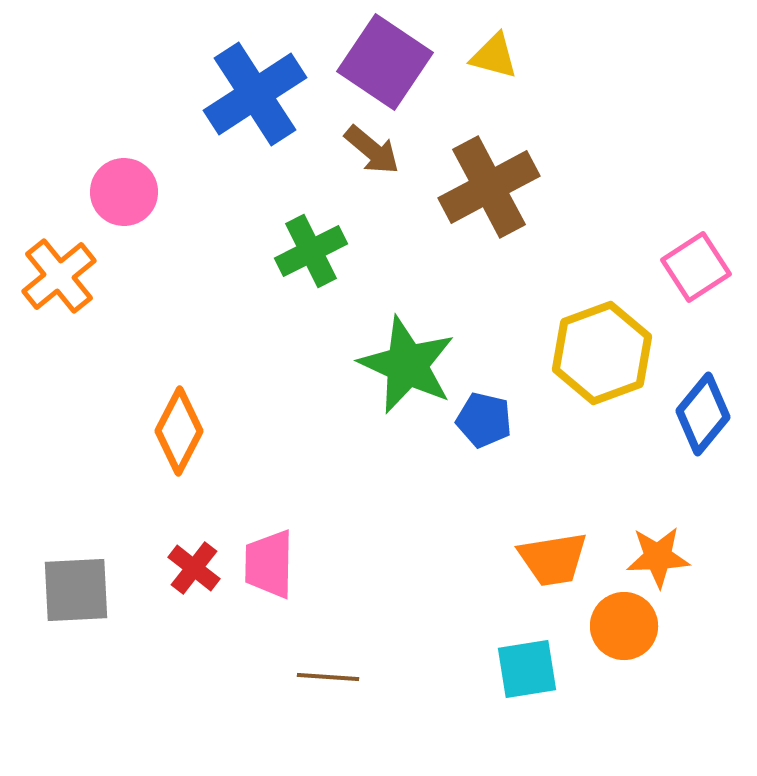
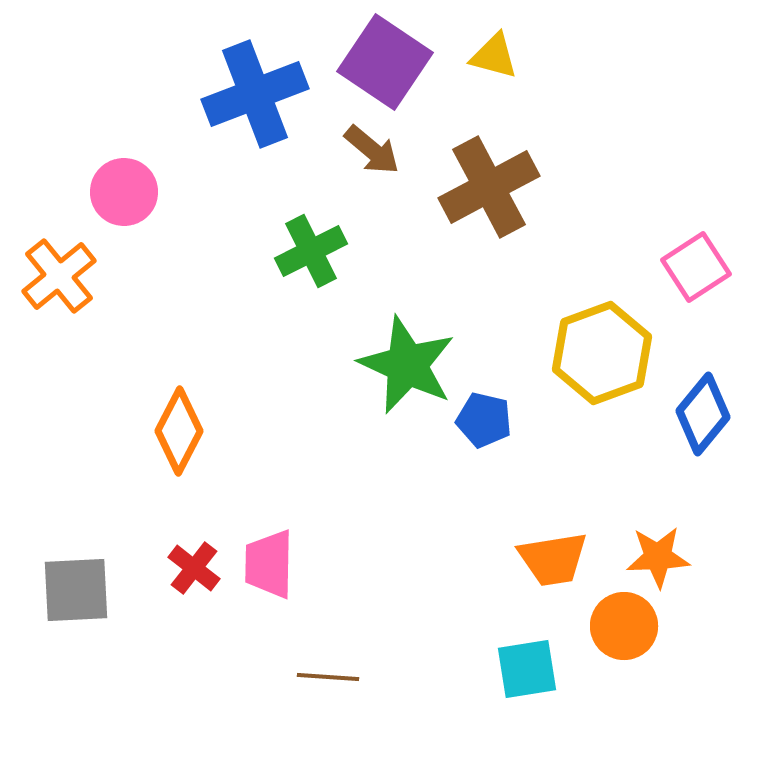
blue cross: rotated 12 degrees clockwise
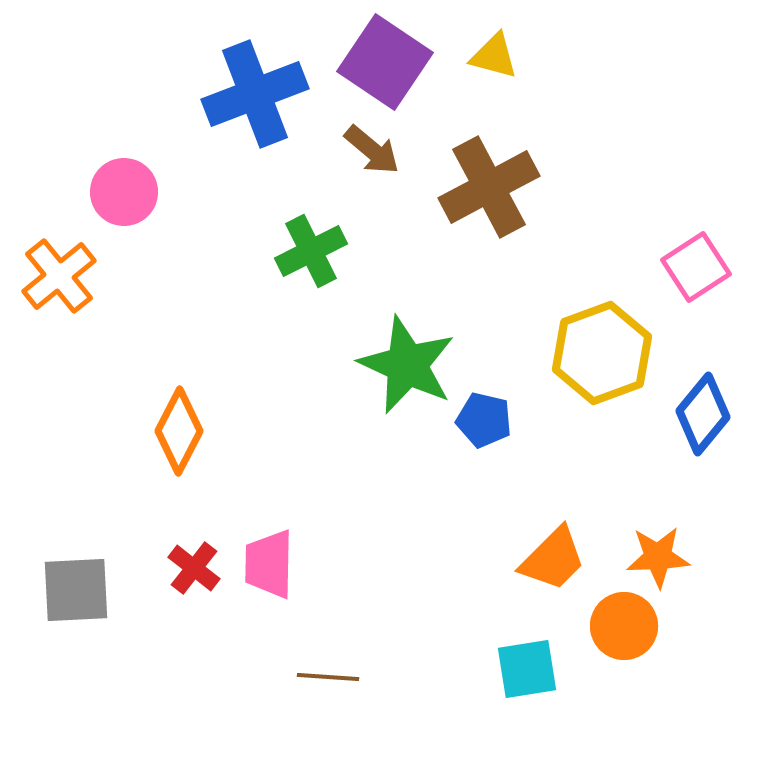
orange trapezoid: rotated 36 degrees counterclockwise
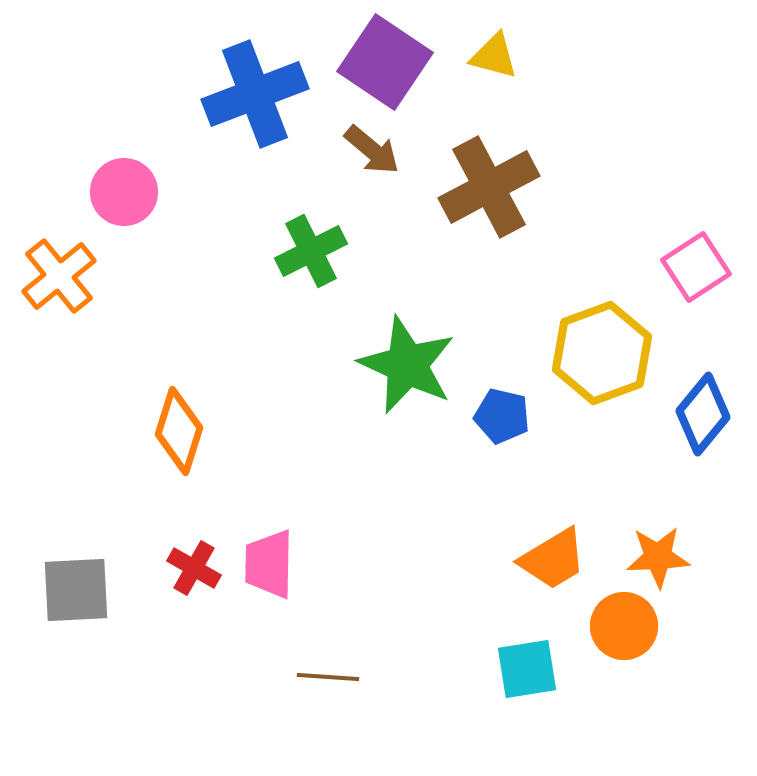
blue pentagon: moved 18 px right, 4 px up
orange diamond: rotated 10 degrees counterclockwise
orange trapezoid: rotated 14 degrees clockwise
red cross: rotated 8 degrees counterclockwise
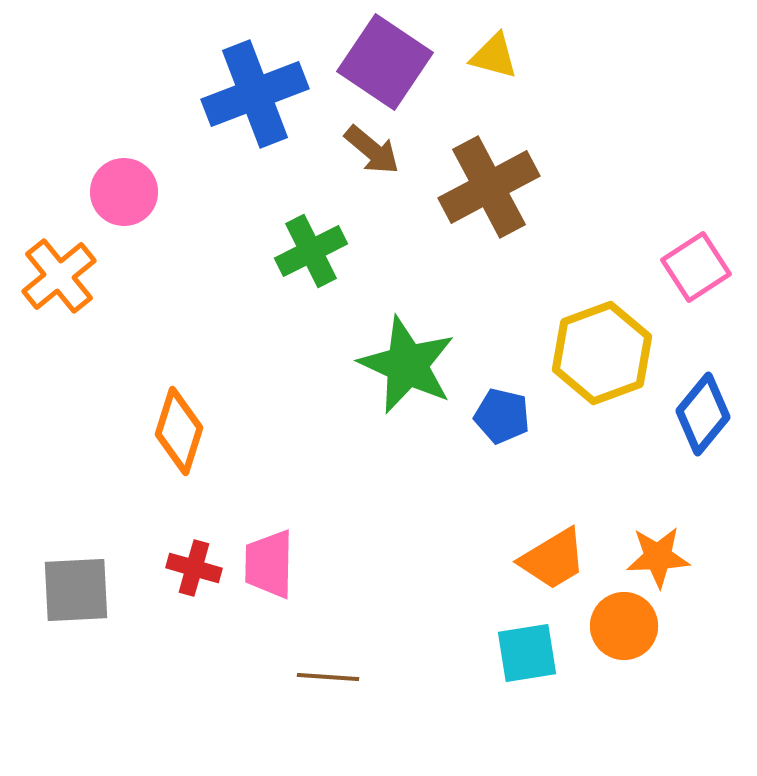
red cross: rotated 14 degrees counterclockwise
cyan square: moved 16 px up
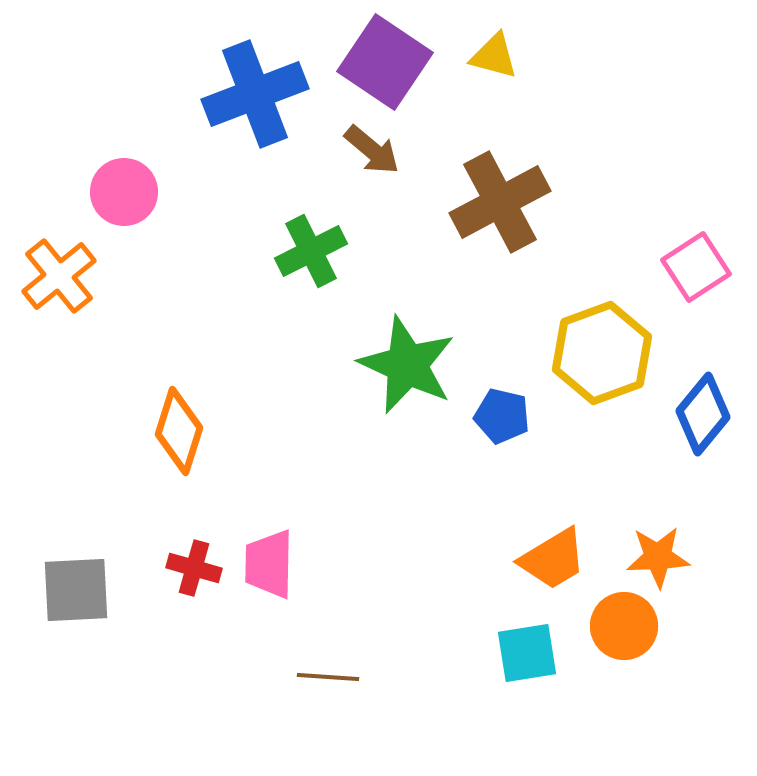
brown cross: moved 11 px right, 15 px down
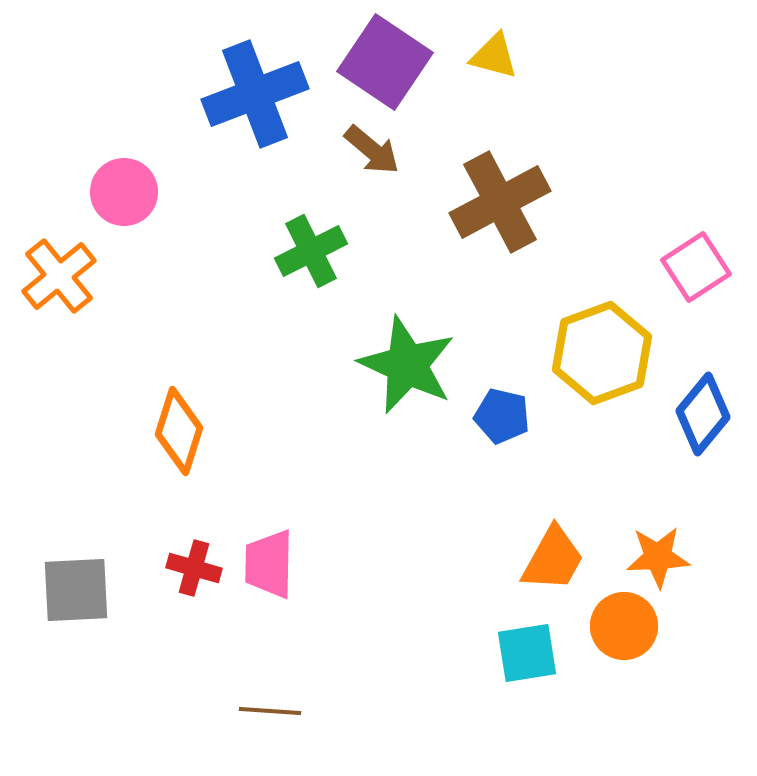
orange trapezoid: rotated 30 degrees counterclockwise
brown line: moved 58 px left, 34 px down
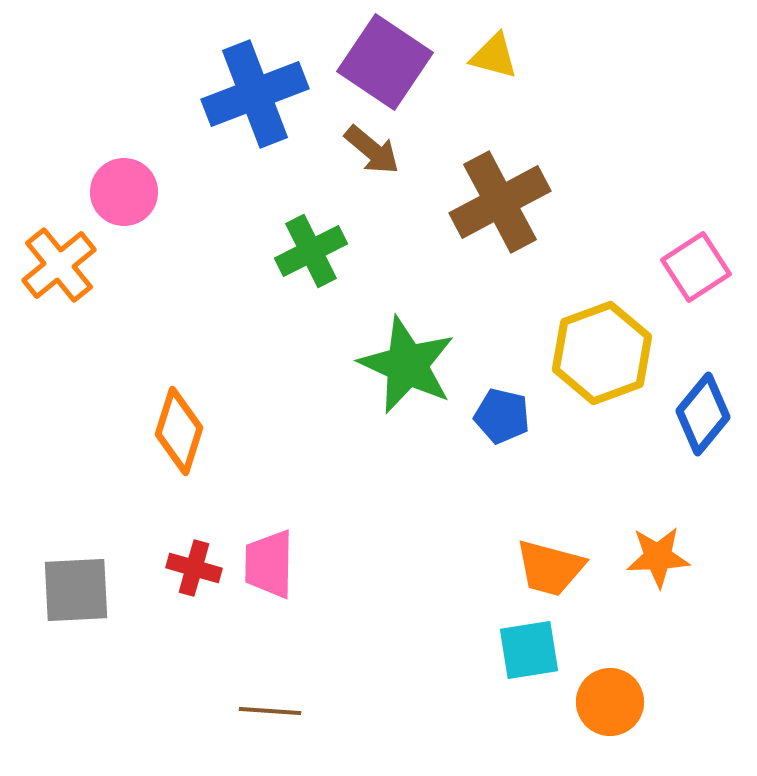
orange cross: moved 11 px up
orange trapezoid: moved 3 px left, 9 px down; rotated 76 degrees clockwise
orange circle: moved 14 px left, 76 px down
cyan square: moved 2 px right, 3 px up
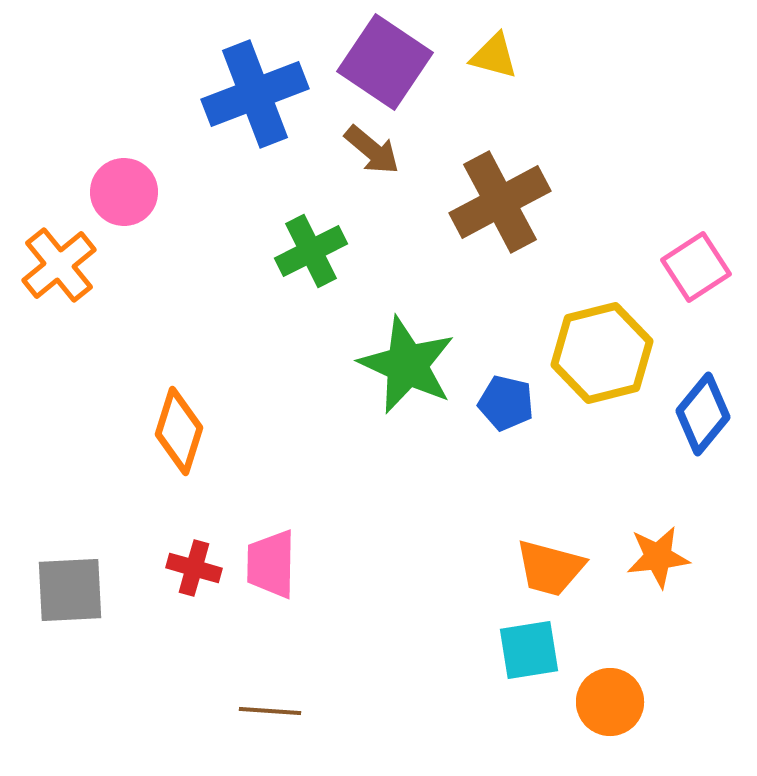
yellow hexagon: rotated 6 degrees clockwise
blue pentagon: moved 4 px right, 13 px up
orange star: rotated 4 degrees counterclockwise
pink trapezoid: moved 2 px right
gray square: moved 6 px left
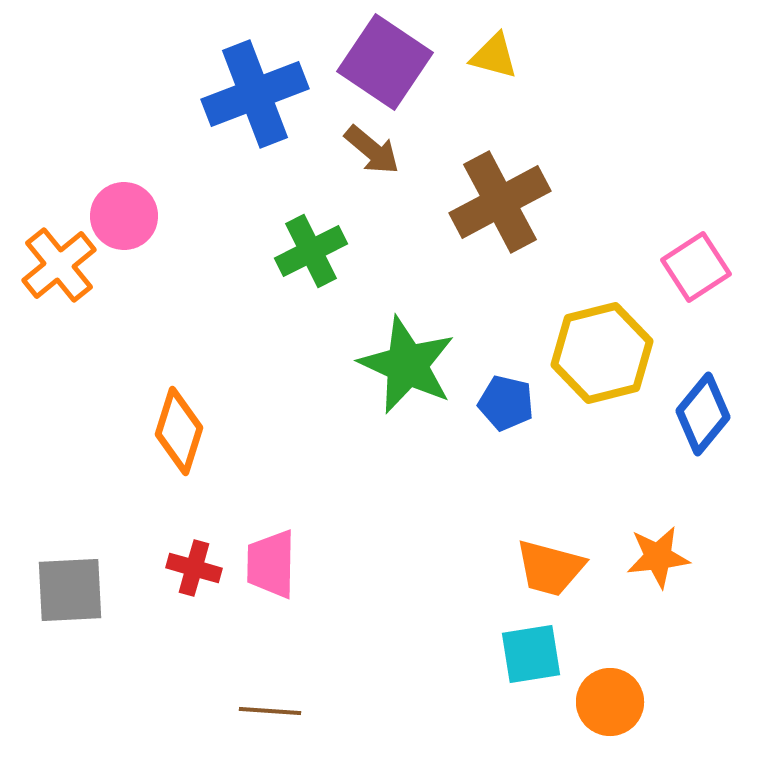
pink circle: moved 24 px down
cyan square: moved 2 px right, 4 px down
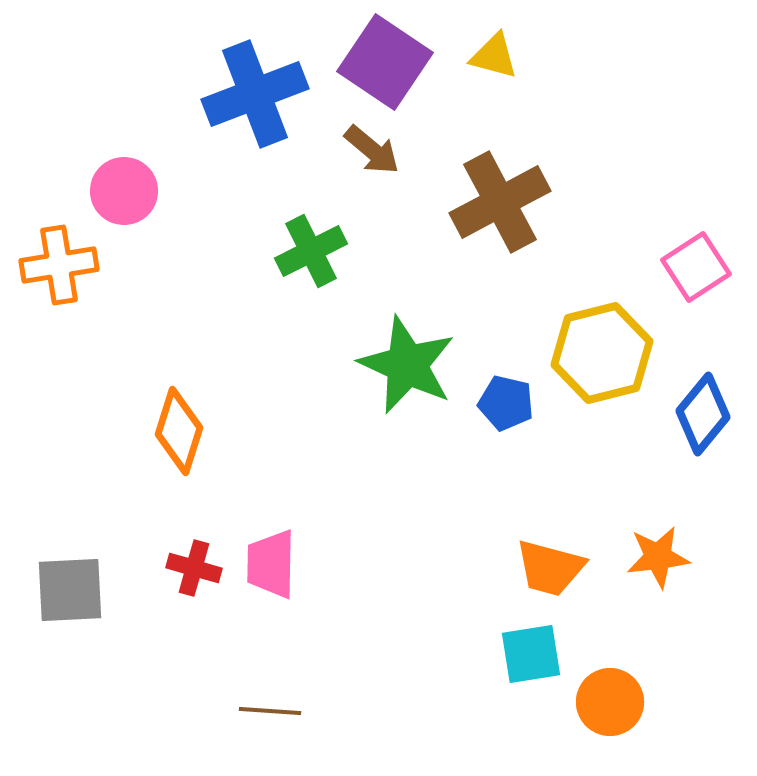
pink circle: moved 25 px up
orange cross: rotated 30 degrees clockwise
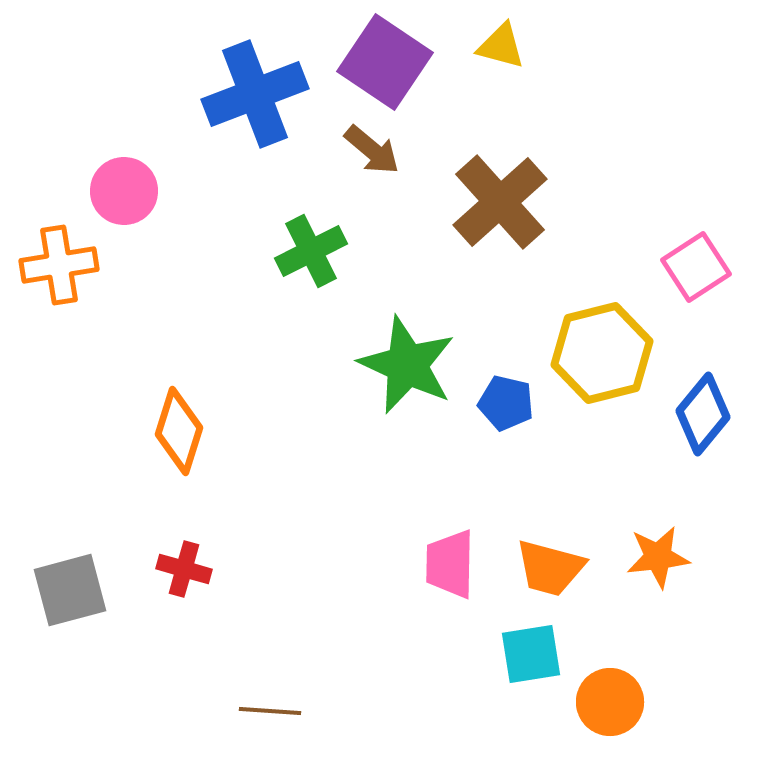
yellow triangle: moved 7 px right, 10 px up
brown cross: rotated 14 degrees counterclockwise
pink trapezoid: moved 179 px right
red cross: moved 10 px left, 1 px down
gray square: rotated 12 degrees counterclockwise
